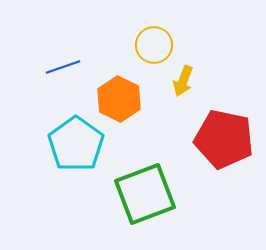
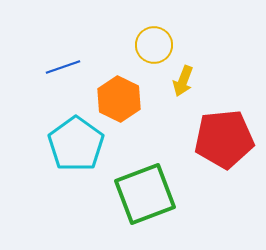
red pentagon: rotated 18 degrees counterclockwise
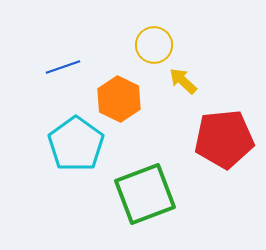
yellow arrow: rotated 112 degrees clockwise
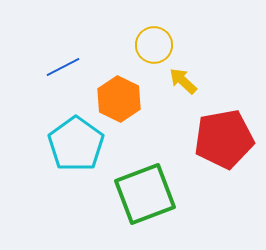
blue line: rotated 8 degrees counterclockwise
red pentagon: rotated 4 degrees counterclockwise
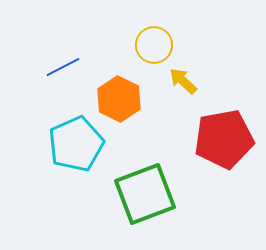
cyan pentagon: rotated 12 degrees clockwise
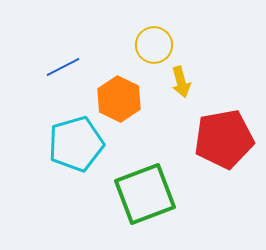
yellow arrow: moved 2 px left, 1 px down; rotated 148 degrees counterclockwise
cyan pentagon: rotated 8 degrees clockwise
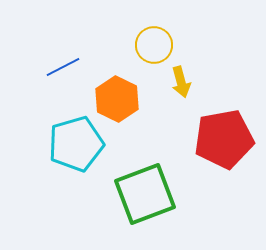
orange hexagon: moved 2 px left
